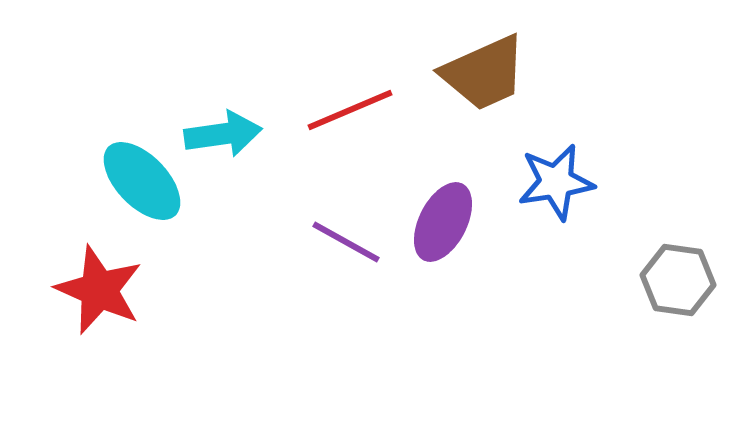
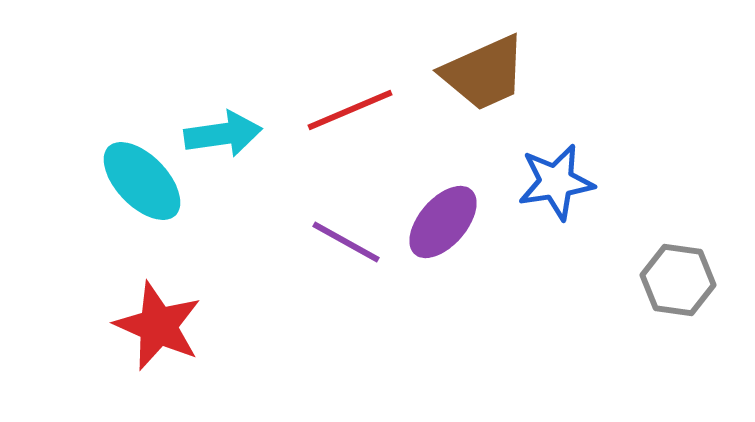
purple ellipse: rotated 14 degrees clockwise
red star: moved 59 px right, 36 px down
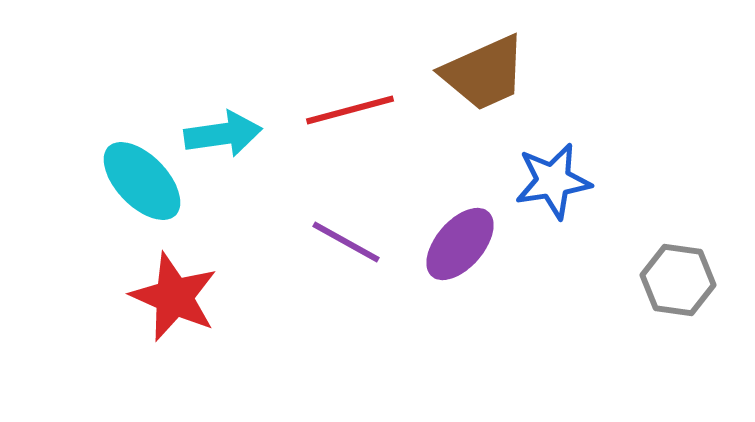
red line: rotated 8 degrees clockwise
blue star: moved 3 px left, 1 px up
purple ellipse: moved 17 px right, 22 px down
red star: moved 16 px right, 29 px up
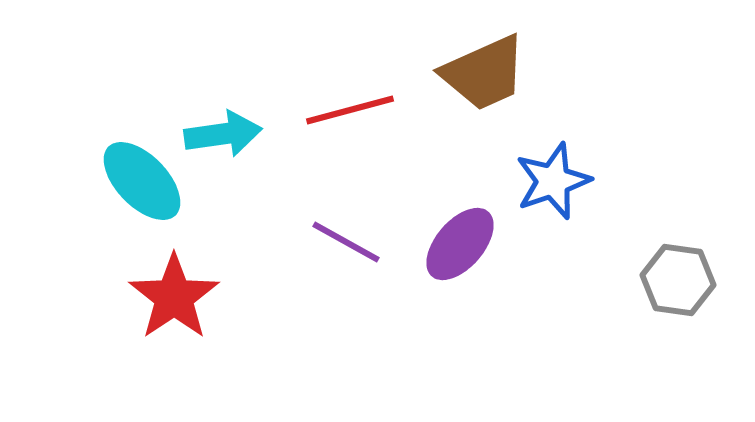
blue star: rotated 10 degrees counterclockwise
red star: rotated 14 degrees clockwise
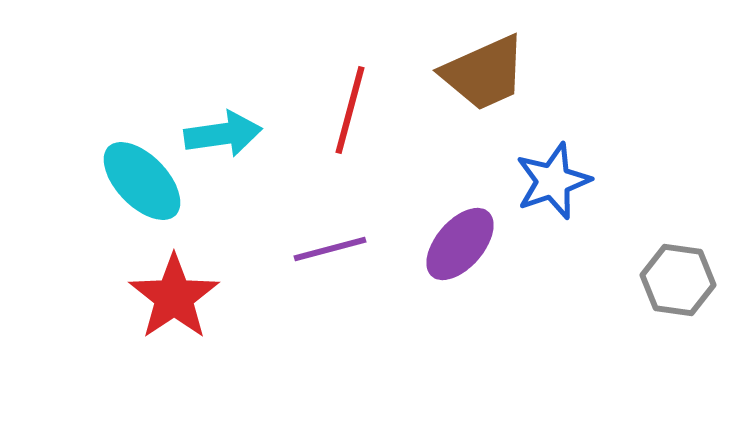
red line: rotated 60 degrees counterclockwise
purple line: moved 16 px left, 7 px down; rotated 44 degrees counterclockwise
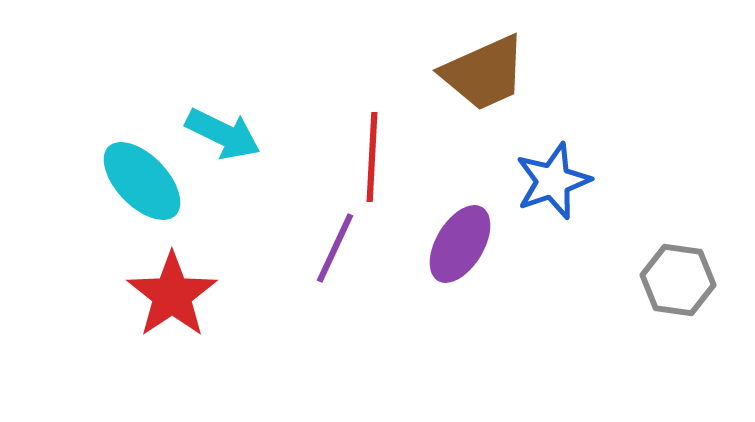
red line: moved 22 px right, 47 px down; rotated 12 degrees counterclockwise
cyan arrow: rotated 34 degrees clockwise
purple ellipse: rotated 10 degrees counterclockwise
purple line: moved 5 px right, 1 px up; rotated 50 degrees counterclockwise
red star: moved 2 px left, 2 px up
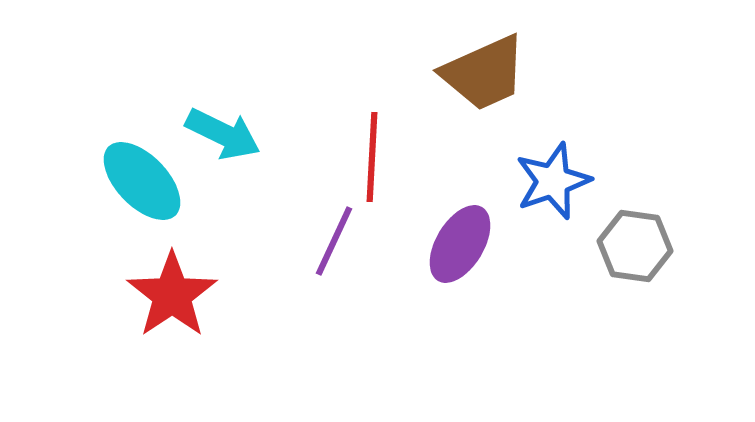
purple line: moved 1 px left, 7 px up
gray hexagon: moved 43 px left, 34 px up
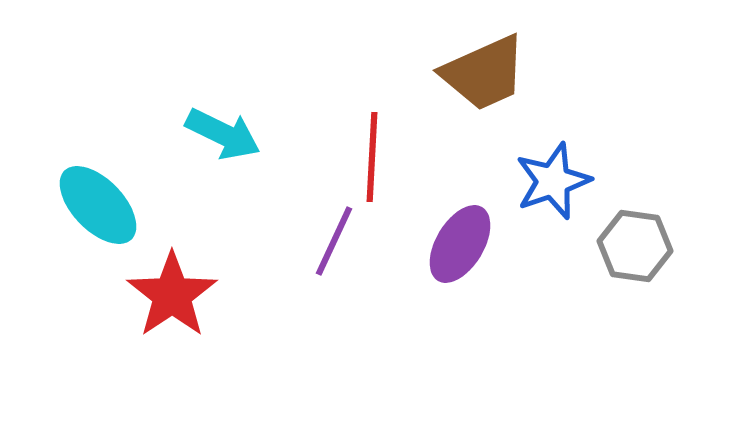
cyan ellipse: moved 44 px left, 24 px down
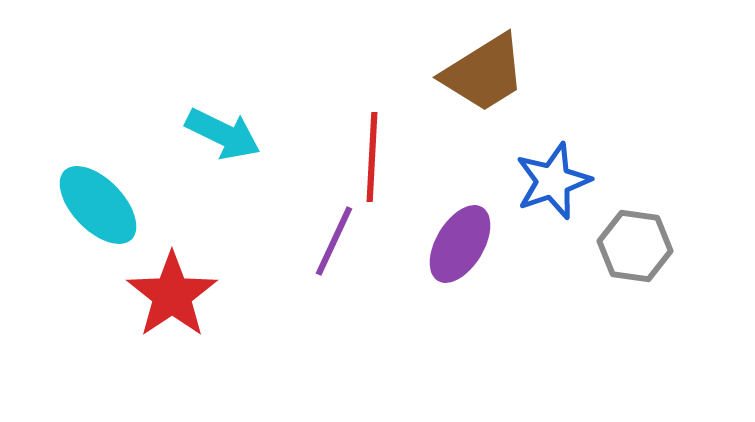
brown trapezoid: rotated 8 degrees counterclockwise
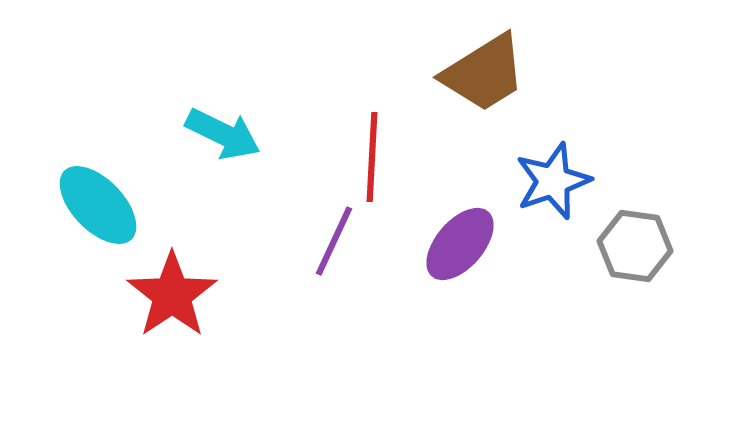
purple ellipse: rotated 10 degrees clockwise
